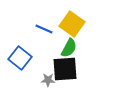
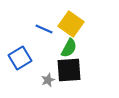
yellow square: moved 1 px left
blue square: rotated 20 degrees clockwise
black square: moved 4 px right, 1 px down
gray star: rotated 24 degrees counterclockwise
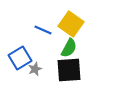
blue line: moved 1 px left, 1 px down
gray star: moved 13 px left, 11 px up
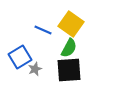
blue square: moved 1 px up
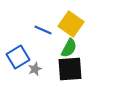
blue square: moved 2 px left
black square: moved 1 px right, 1 px up
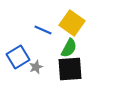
yellow square: moved 1 px right, 1 px up
gray star: moved 1 px right, 2 px up
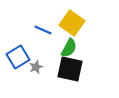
black square: rotated 16 degrees clockwise
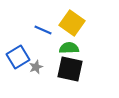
green semicircle: rotated 120 degrees counterclockwise
